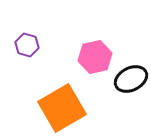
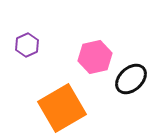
purple hexagon: rotated 20 degrees clockwise
black ellipse: rotated 16 degrees counterclockwise
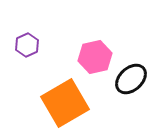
orange square: moved 3 px right, 5 px up
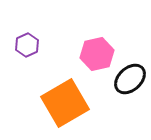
pink hexagon: moved 2 px right, 3 px up
black ellipse: moved 1 px left
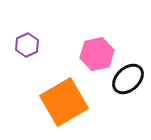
black ellipse: moved 2 px left
orange square: moved 1 px left, 1 px up
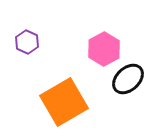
purple hexagon: moved 3 px up; rotated 10 degrees counterclockwise
pink hexagon: moved 7 px right, 5 px up; rotated 16 degrees counterclockwise
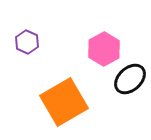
black ellipse: moved 2 px right
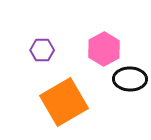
purple hexagon: moved 15 px right, 8 px down; rotated 25 degrees counterclockwise
black ellipse: rotated 44 degrees clockwise
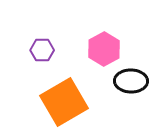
black ellipse: moved 1 px right, 2 px down
